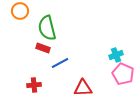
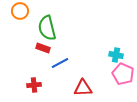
cyan cross: rotated 32 degrees clockwise
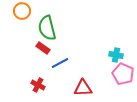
orange circle: moved 2 px right
red rectangle: rotated 16 degrees clockwise
red cross: moved 4 px right; rotated 32 degrees clockwise
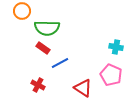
green semicircle: rotated 75 degrees counterclockwise
cyan cross: moved 8 px up
pink pentagon: moved 12 px left, 1 px down
red triangle: rotated 36 degrees clockwise
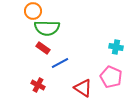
orange circle: moved 11 px right
pink pentagon: moved 2 px down
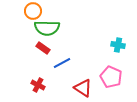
cyan cross: moved 2 px right, 2 px up
blue line: moved 2 px right
